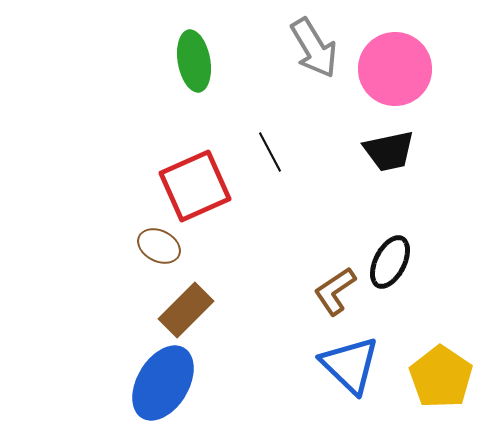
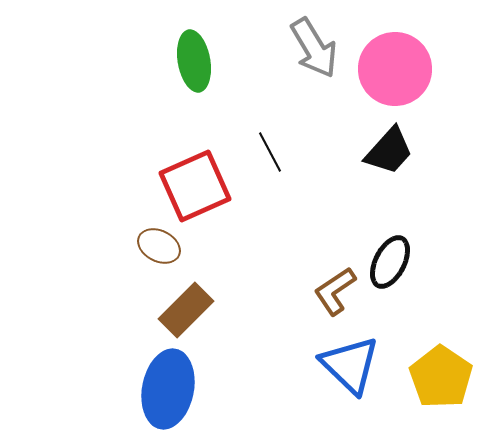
black trapezoid: rotated 36 degrees counterclockwise
blue ellipse: moved 5 px right, 6 px down; rotated 20 degrees counterclockwise
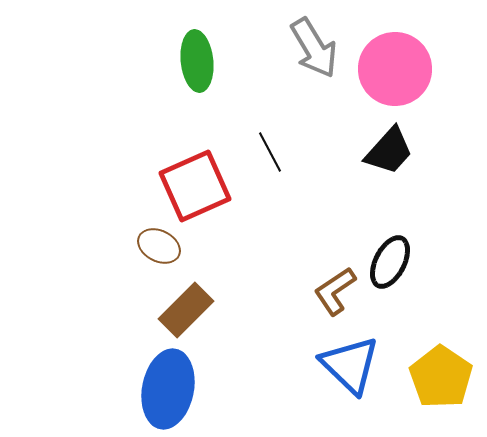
green ellipse: moved 3 px right; rotated 4 degrees clockwise
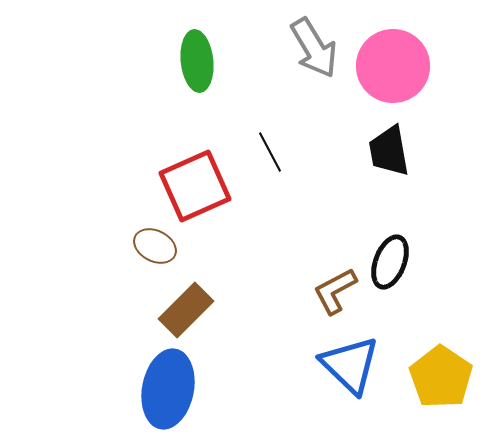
pink circle: moved 2 px left, 3 px up
black trapezoid: rotated 128 degrees clockwise
brown ellipse: moved 4 px left
black ellipse: rotated 6 degrees counterclockwise
brown L-shape: rotated 6 degrees clockwise
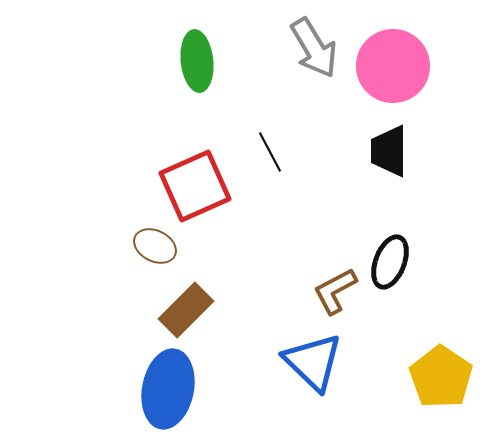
black trapezoid: rotated 10 degrees clockwise
blue triangle: moved 37 px left, 3 px up
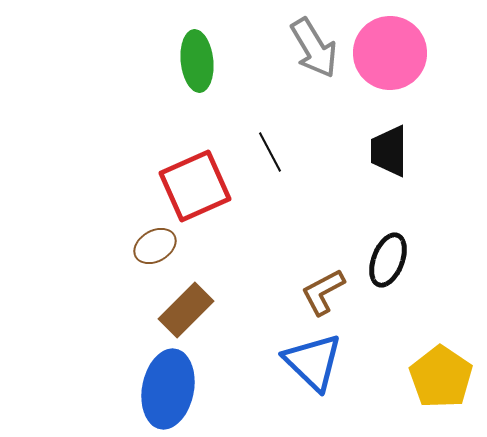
pink circle: moved 3 px left, 13 px up
brown ellipse: rotated 57 degrees counterclockwise
black ellipse: moved 2 px left, 2 px up
brown L-shape: moved 12 px left, 1 px down
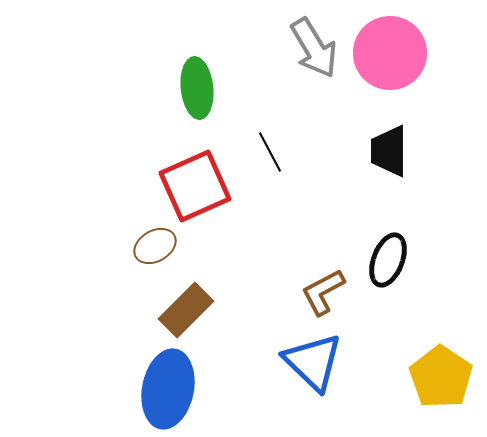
green ellipse: moved 27 px down
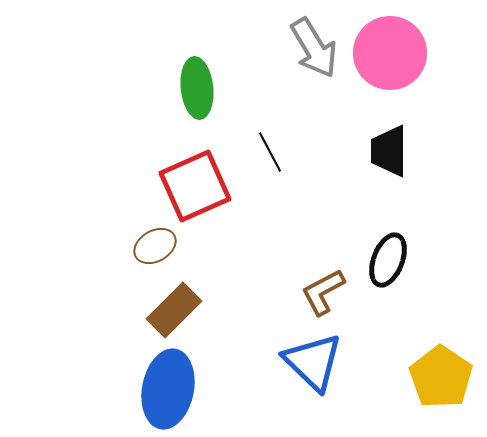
brown rectangle: moved 12 px left
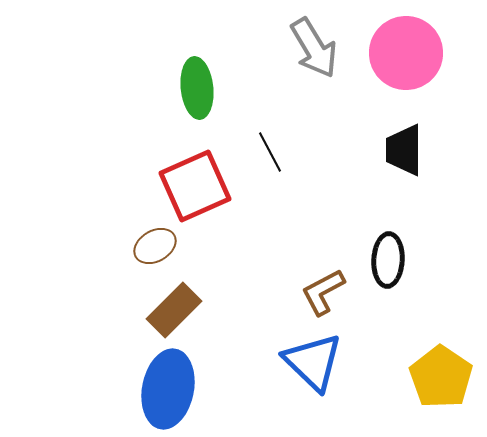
pink circle: moved 16 px right
black trapezoid: moved 15 px right, 1 px up
black ellipse: rotated 18 degrees counterclockwise
